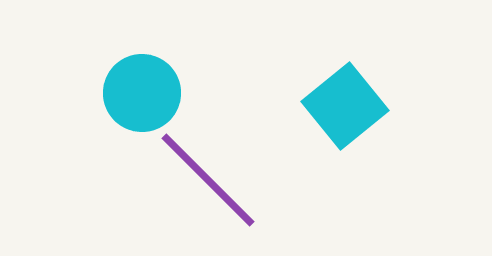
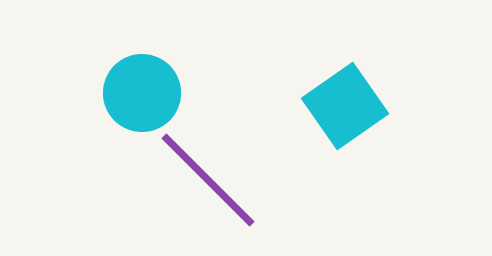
cyan square: rotated 4 degrees clockwise
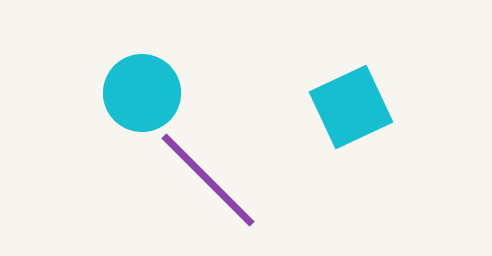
cyan square: moved 6 px right, 1 px down; rotated 10 degrees clockwise
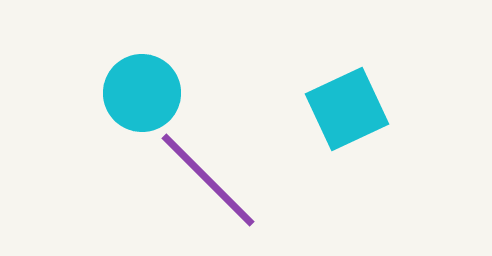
cyan square: moved 4 px left, 2 px down
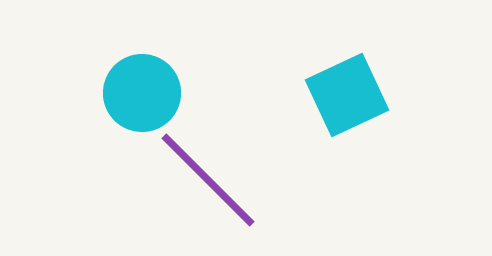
cyan square: moved 14 px up
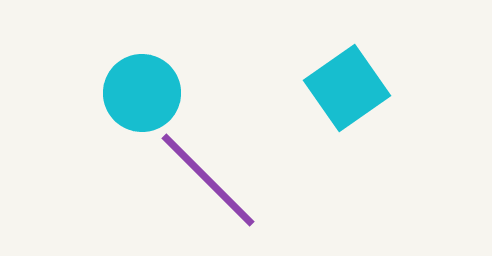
cyan square: moved 7 px up; rotated 10 degrees counterclockwise
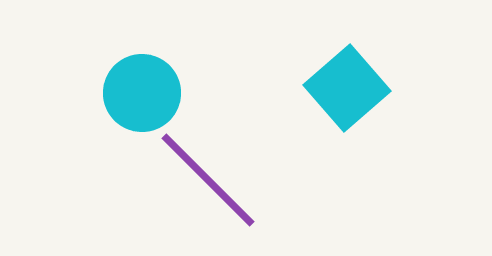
cyan square: rotated 6 degrees counterclockwise
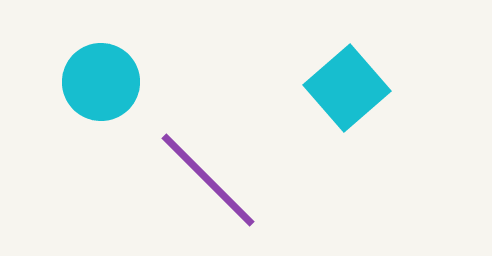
cyan circle: moved 41 px left, 11 px up
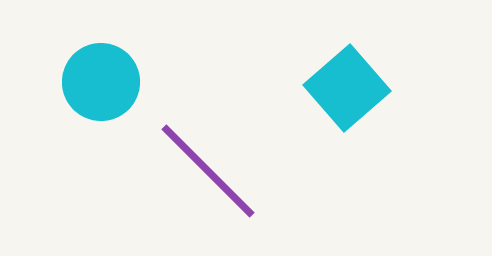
purple line: moved 9 px up
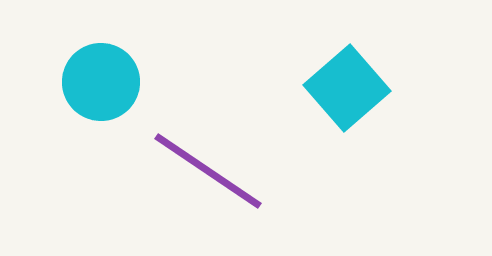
purple line: rotated 11 degrees counterclockwise
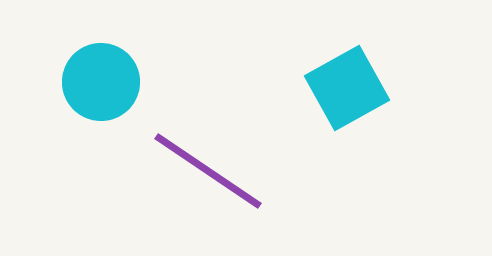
cyan square: rotated 12 degrees clockwise
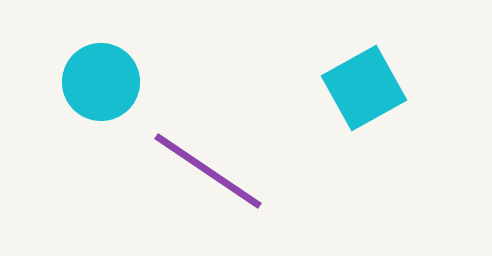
cyan square: moved 17 px right
